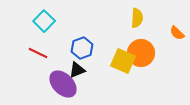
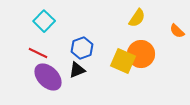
yellow semicircle: rotated 30 degrees clockwise
orange semicircle: moved 2 px up
orange circle: moved 1 px down
purple ellipse: moved 15 px left, 7 px up
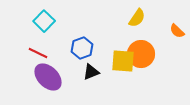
yellow square: rotated 20 degrees counterclockwise
black triangle: moved 14 px right, 2 px down
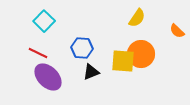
blue hexagon: rotated 25 degrees clockwise
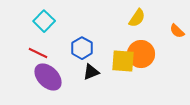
blue hexagon: rotated 25 degrees clockwise
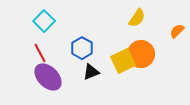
orange semicircle: rotated 91 degrees clockwise
red line: moved 2 px right; rotated 36 degrees clockwise
yellow square: rotated 30 degrees counterclockwise
